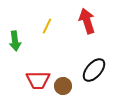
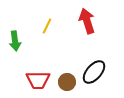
black ellipse: moved 2 px down
brown circle: moved 4 px right, 4 px up
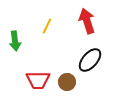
black ellipse: moved 4 px left, 12 px up
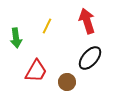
green arrow: moved 1 px right, 3 px up
black ellipse: moved 2 px up
red trapezoid: moved 2 px left, 9 px up; rotated 60 degrees counterclockwise
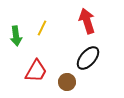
yellow line: moved 5 px left, 2 px down
green arrow: moved 2 px up
black ellipse: moved 2 px left
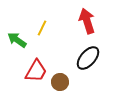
green arrow: moved 1 px right, 4 px down; rotated 132 degrees clockwise
brown circle: moved 7 px left
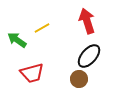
yellow line: rotated 35 degrees clockwise
black ellipse: moved 1 px right, 2 px up
red trapezoid: moved 4 px left, 2 px down; rotated 45 degrees clockwise
brown circle: moved 19 px right, 3 px up
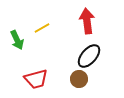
red arrow: rotated 10 degrees clockwise
green arrow: rotated 150 degrees counterclockwise
red trapezoid: moved 4 px right, 6 px down
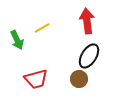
black ellipse: rotated 10 degrees counterclockwise
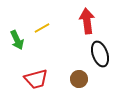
black ellipse: moved 11 px right, 2 px up; rotated 50 degrees counterclockwise
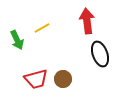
brown circle: moved 16 px left
